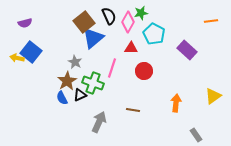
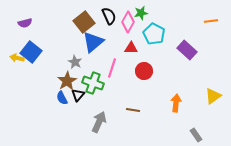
blue triangle: moved 4 px down
black triangle: moved 2 px left; rotated 24 degrees counterclockwise
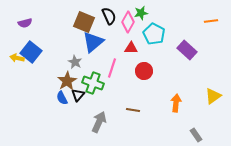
brown square: rotated 30 degrees counterclockwise
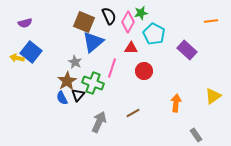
brown line: moved 3 px down; rotated 40 degrees counterclockwise
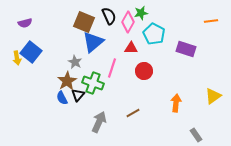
purple rectangle: moved 1 px left, 1 px up; rotated 24 degrees counterclockwise
yellow arrow: rotated 112 degrees counterclockwise
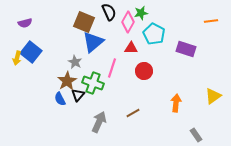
black semicircle: moved 4 px up
yellow arrow: rotated 24 degrees clockwise
blue semicircle: moved 2 px left, 1 px down
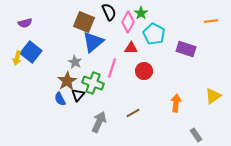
green star: rotated 24 degrees counterclockwise
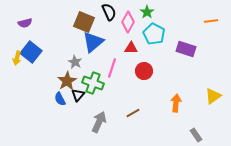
green star: moved 6 px right, 1 px up
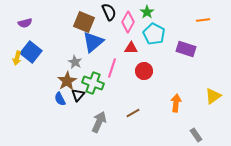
orange line: moved 8 px left, 1 px up
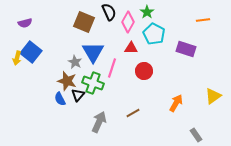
blue triangle: moved 10 px down; rotated 20 degrees counterclockwise
brown star: rotated 24 degrees counterclockwise
orange arrow: rotated 24 degrees clockwise
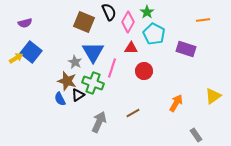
yellow arrow: moved 1 px left; rotated 136 degrees counterclockwise
black triangle: rotated 16 degrees clockwise
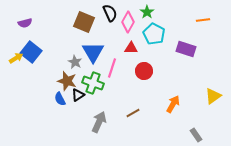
black semicircle: moved 1 px right, 1 px down
orange arrow: moved 3 px left, 1 px down
